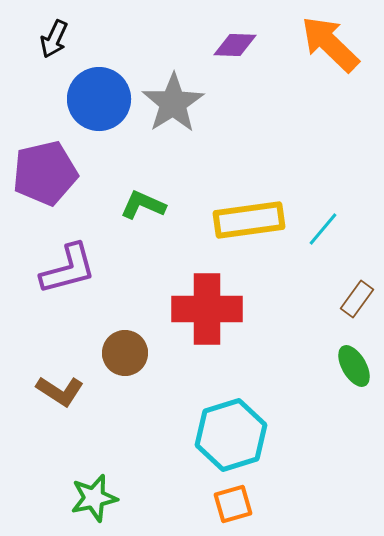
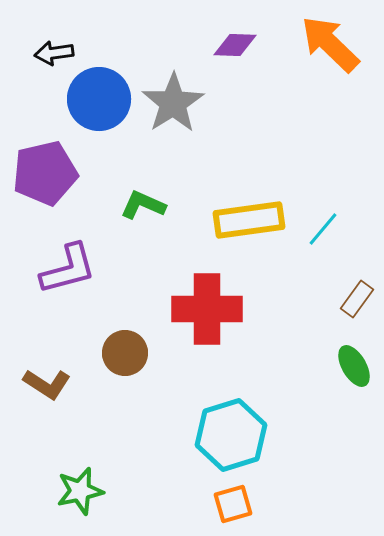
black arrow: moved 14 px down; rotated 57 degrees clockwise
brown L-shape: moved 13 px left, 7 px up
green star: moved 14 px left, 7 px up
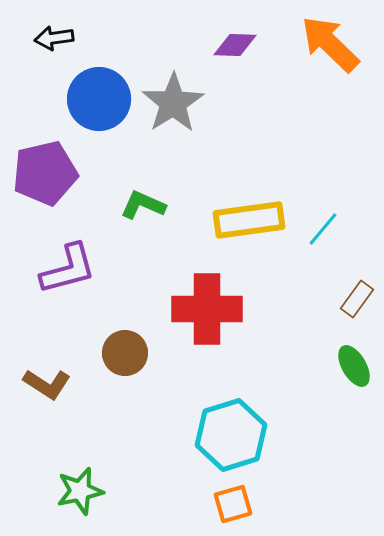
black arrow: moved 15 px up
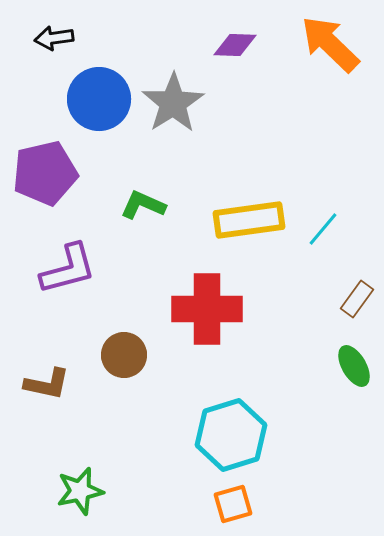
brown circle: moved 1 px left, 2 px down
brown L-shape: rotated 21 degrees counterclockwise
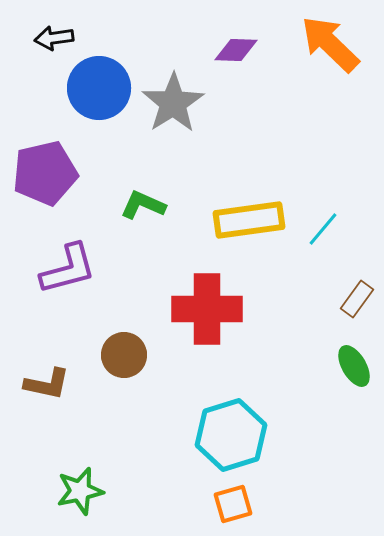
purple diamond: moved 1 px right, 5 px down
blue circle: moved 11 px up
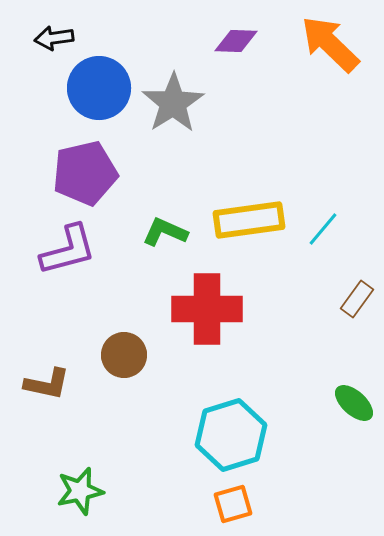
purple diamond: moved 9 px up
purple pentagon: moved 40 px right
green L-shape: moved 22 px right, 27 px down
purple L-shape: moved 19 px up
green ellipse: moved 37 px down; rotated 18 degrees counterclockwise
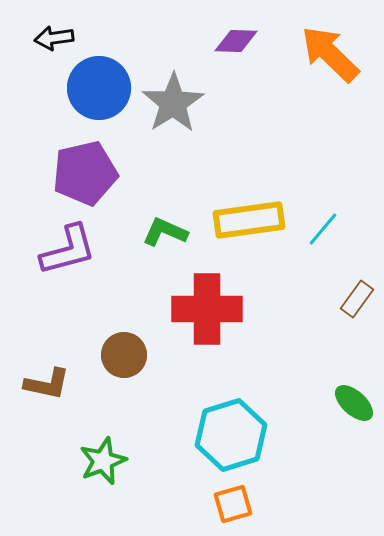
orange arrow: moved 10 px down
green star: moved 23 px right, 30 px up; rotated 9 degrees counterclockwise
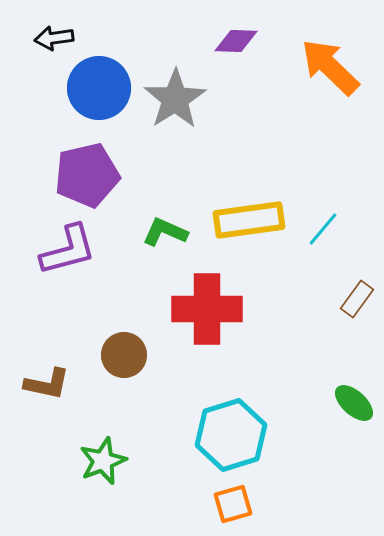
orange arrow: moved 13 px down
gray star: moved 2 px right, 4 px up
purple pentagon: moved 2 px right, 2 px down
